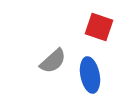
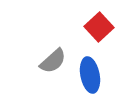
red square: rotated 28 degrees clockwise
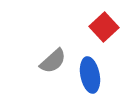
red square: moved 5 px right
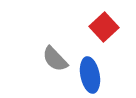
gray semicircle: moved 2 px right, 2 px up; rotated 88 degrees clockwise
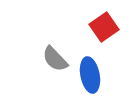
red square: rotated 8 degrees clockwise
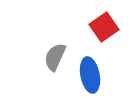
gray semicircle: moved 2 px up; rotated 68 degrees clockwise
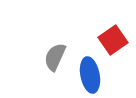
red square: moved 9 px right, 13 px down
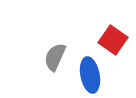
red square: rotated 20 degrees counterclockwise
